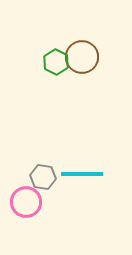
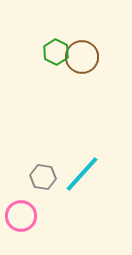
green hexagon: moved 10 px up
cyan line: rotated 48 degrees counterclockwise
pink circle: moved 5 px left, 14 px down
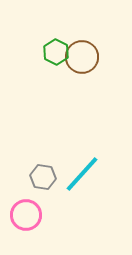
pink circle: moved 5 px right, 1 px up
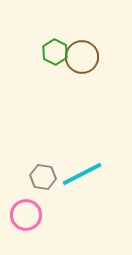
green hexagon: moved 1 px left
cyan line: rotated 21 degrees clockwise
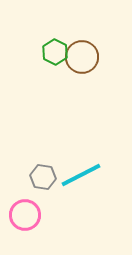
cyan line: moved 1 px left, 1 px down
pink circle: moved 1 px left
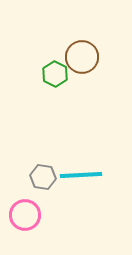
green hexagon: moved 22 px down
cyan line: rotated 24 degrees clockwise
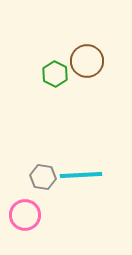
brown circle: moved 5 px right, 4 px down
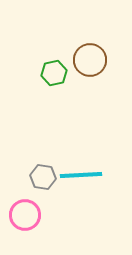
brown circle: moved 3 px right, 1 px up
green hexagon: moved 1 px left, 1 px up; rotated 20 degrees clockwise
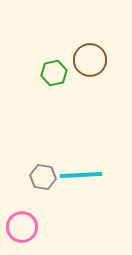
pink circle: moved 3 px left, 12 px down
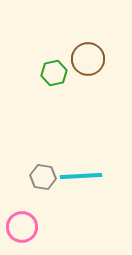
brown circle: moved 2 px left, 1 px up
cyan line: moved 1 px down
